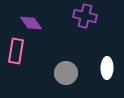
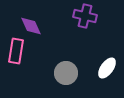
purple diamond: moved 3 px down; rotated 10 degrees clockwise
white ellipse: rotated 35 degrees clockwise
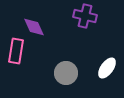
purple diamond: moved 3 px right, 1 px down
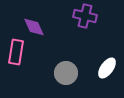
pink rectangle: moved 1 px down
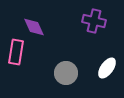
purple cross: moved 9 px right, 5 px down
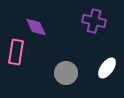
purple diamond: moved 2 px right
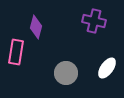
purple diamond: rotated 40 degrees clockwise
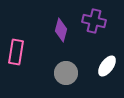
purple diamond: moved 25 px right, 3 px down
white ellipse: moved 2 px up
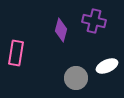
pink rectangle: moved 1 px down
white ellipse: rotated 30 degrees clockwise
gray circle: moved 10 px right, 5 px down
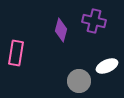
gray circle: moved 3 px right, 3 px down
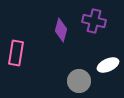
white ellipse: moved 1 px right, 1 px up
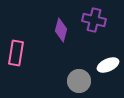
purple cross: moved 1 px up
